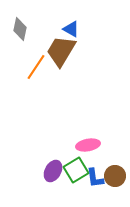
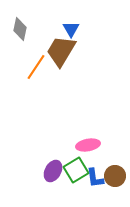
blue triangle: rotated 30 degrees clockwise
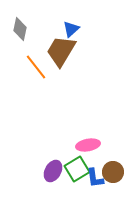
blue triangle: rotated 18 degrees clockwise
orange line: rotated 72 degrees counterclockwise
green square: moved 1 px right, 1 px up
brown circle: moved 2 px left, 4 px up
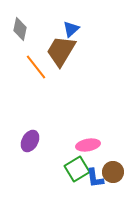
purple ellipse: moved 23 px left, 30 px up
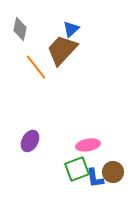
brown trapezoid: moved 1 px right, 1 px up; rotated 12 degrees clockwise
green square: rotated 10 degrees clockwise
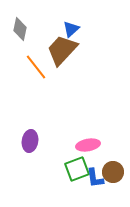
purple ellipse: rotated 20 degrees counterclockwise
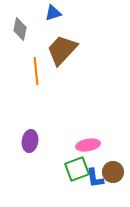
blue triangle: moved 18 px left, 16 px up; rotated 24 degrees clockwise
orange line: moved 4 px down; rotated 32 degrees clockwise
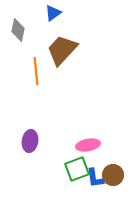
blue triangle: rotated 18 degrees counterclockwise
gray diamond: moved 2 px left, 1 px down
brown circle: moved 3 px down
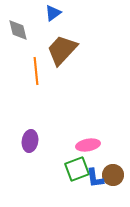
gray diamond: rotated 25 degrees counterclockwise
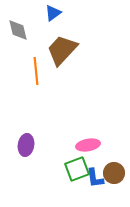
purple ellipse: moved 4 px left, 4 px down
brown circle: moved 1 px right, 2 px up
